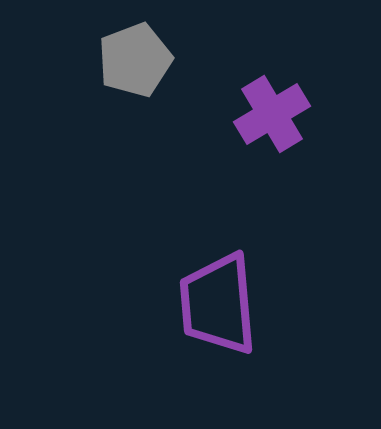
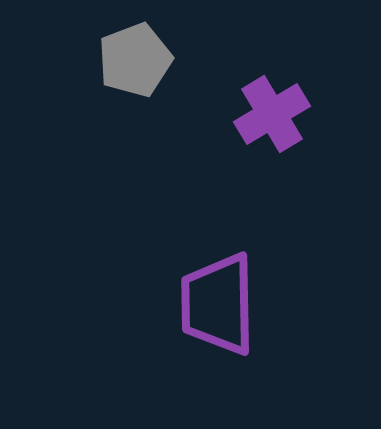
purple trapezoid: rotated 4 degrees clockwise
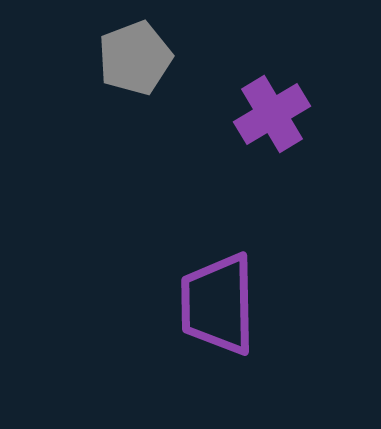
gray pentagon: moved 2 px up
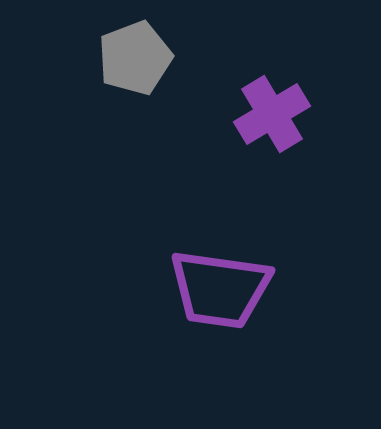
purple trapezoid: moved 2 px right, 15 px up; rotated 81 degrees counterclockwise
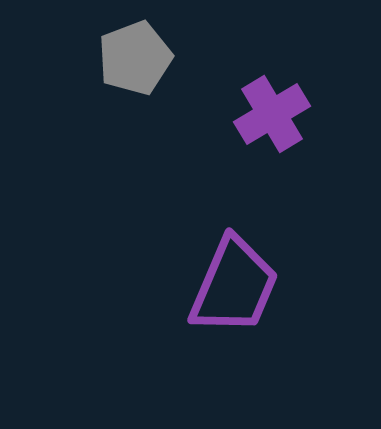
purple trapezoid: moved 14 px right, 3 px up; rotated 75 degrees counterclockwise
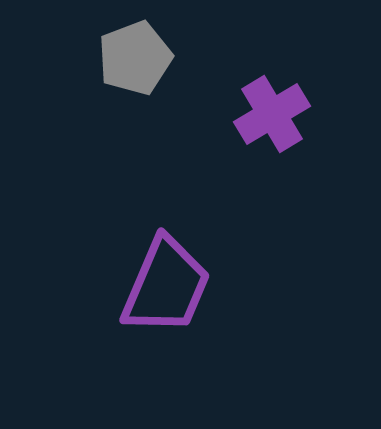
purple trapezoid: moved 68 px left
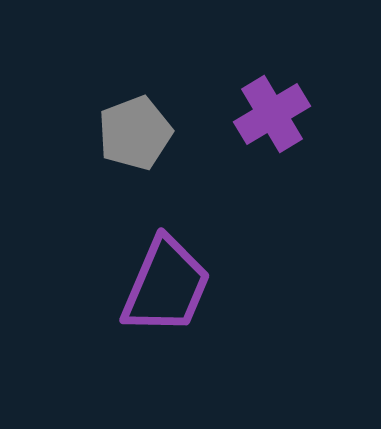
gray pentagon: moved 75 px down
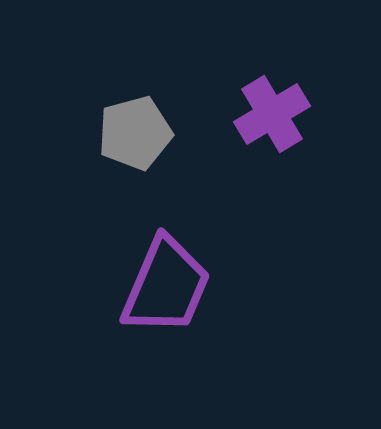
gray pentagon: rotated 6 degrees clockwise
